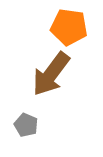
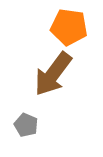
brown arrow: moved 2 px right
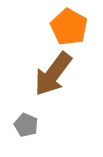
orange pentagon: rotated 21 degrees clockwise
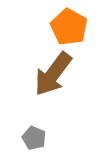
gray pentagon: moved 8 px right, 13 px down
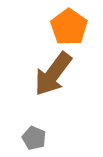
orange pentagon: rotated 6 degrees clockwise
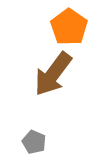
gray pentagon: moved 4 px down
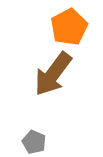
orange pentagon: rotated 9 degrees clockwise
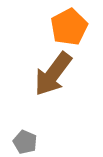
gray pentagon: moved 9 px left
